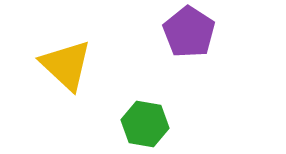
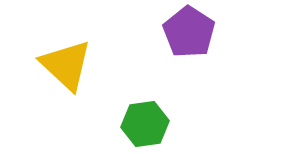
green hexagon: rotated 18 degrees counterclockwise
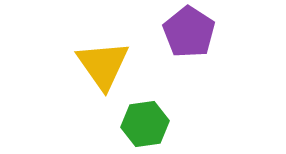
yellow triangle: moved 37 px right; rotated 12 degrees clockwise
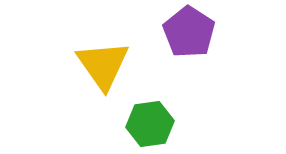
green hexagon: moved 5 px right
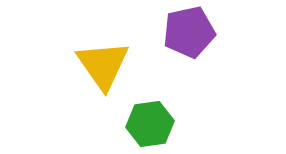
purple pentagon: rotated 27 degrees clockwise
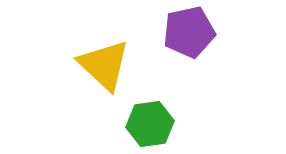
yellow triangle: moved 1 px right; rotated 12 degrees counterclockwise
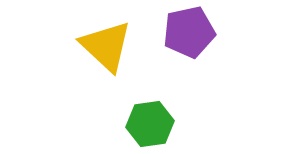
yellow triangle: moved 2 px right, 19 px up
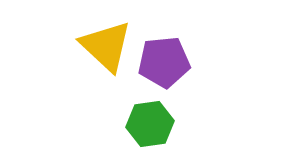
purple pentagon: moved 25 px left, 30 px down; rotated 6 degrees clockwise
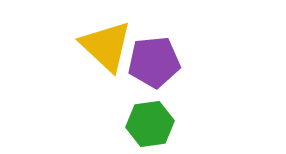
purple pentagon: moved 10 px left
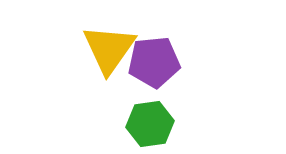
yellow triangle: moved 3 px right, 3 px down; rotated 22 degrees clockwise
